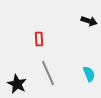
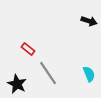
red rectangle: moved 11 px left, 10 px down; rotated 48 degrees counterclockwise
gray line: rotated 10 degrees counterclockwise
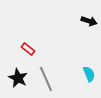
gray line: moved 2 px left, 6 px down; rotated 10 degrees clockwise
black star: moved 1 px right, 6 px up
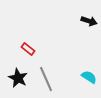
cyan semicircle: moved 3 px down; rotated 35 degrees counterclockwise
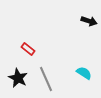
cyan semicircle: moved 5 px left, 4 px up
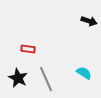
red rectangle: rotated 32 degrees counterclockwise
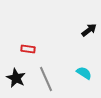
black arrow: moved 9 px down; rotated 56 degrees counterclockwise
black star: moved 2 px left
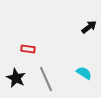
black arrow: moved 3 px up
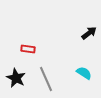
black arrow: moved 6 px down
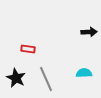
black arrow: moved 1 px up; rotated 35 degrees clockwise
cyan semicircle: rotated 35 degrees counterclockwise
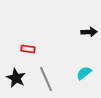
cyan semicircle: rotated 35 degrees counterclockwise
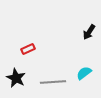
black arrow: rotated 126 degrees clockwise
red rectangle: rotated 32 degrees counterclockwise
gray line: moved 7 px right, 3 px down; rotated 70 degrees counterclockwise
